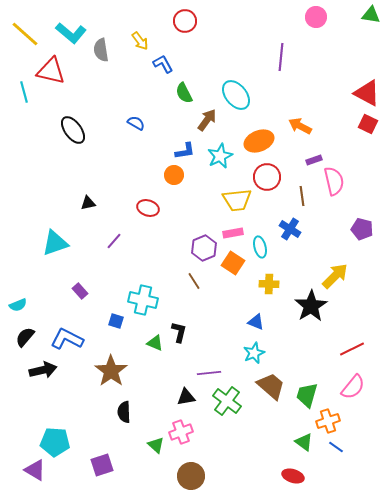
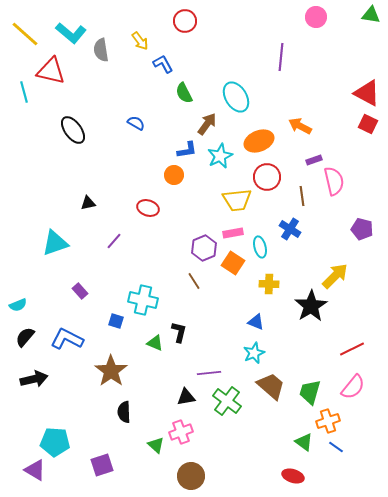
cyan ellipse at (236, 95): moved 2 px down; rotated 8 degrees clockwise
brown arrow at (207, 120): moved 4 px down
blue L-shape at (185, 151): moved 2 px right, 1 px up
black arrow at (43, 370): moved 9 px left, 9 px down
green trapezoid at (307, 395): moved 3 px right, 3 px up
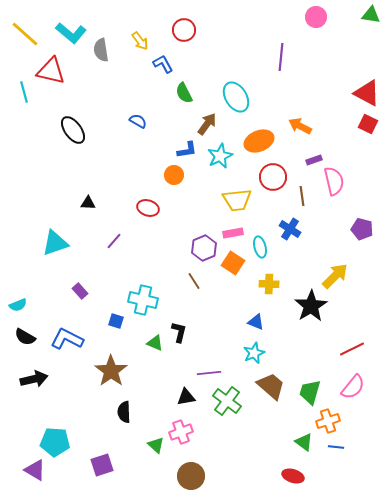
red circle at (185, 21): moved 1 px left, 9 px down
blue semicircle at (136, 123): moved 2 px right, 2 px up
red circle at (267, 177): moved 6 px right
black triangle at (88, 203): rotated 14 degrees clockwise
black semicircle at (25, 337): rotated 100 degrees counterclockwise
blue line at (336, 447): rotated 28 degrees counterclockwise
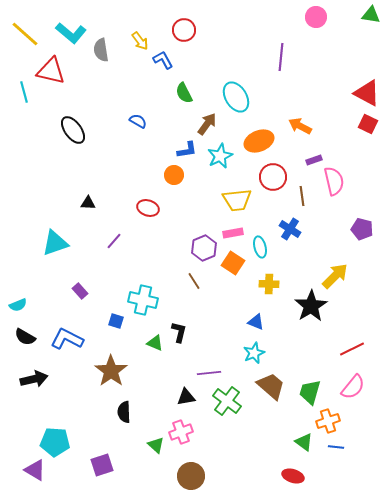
blue L-shape at (163, 64): moved 4 px up
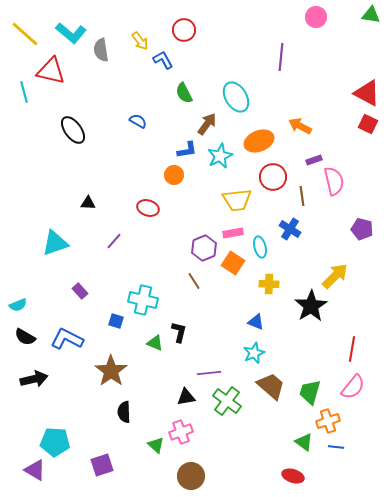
red line at (352, 349): rotated 55 degrees counterclockwise
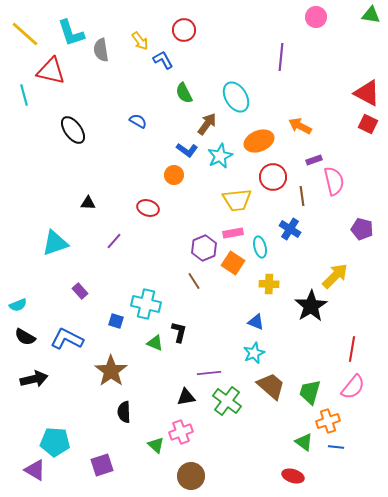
cyan L-shape at (71, 33): rotated 32 degrees clockwise
cyan line at (24, 92): moved 3 px down
blue L-shape at (187, 150): rotated 45 degrees clockwise
cyan cross at (143, 300): moved 3 px right, 4 px down
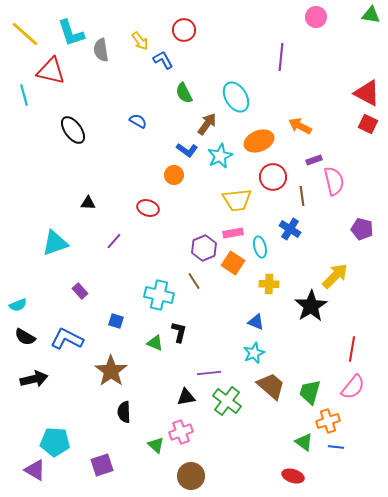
cyan cross at (146, 304): moved 13 px right, 9 px up
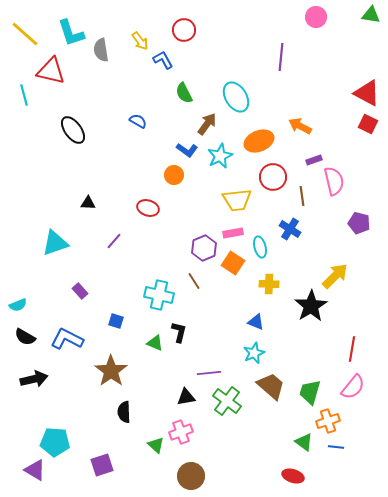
purple pentagon at (362, 229): moved 3 px left, 6 px up
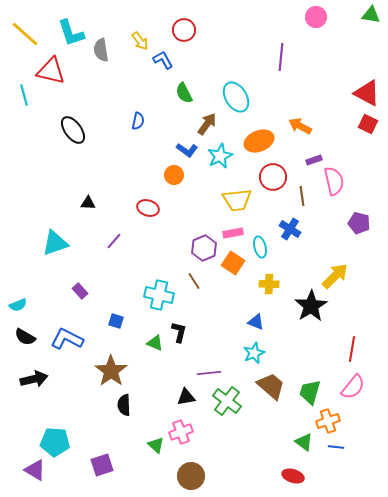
blue semicircle at (138, 121): rotated 72 degrees clockwise
black semicircle at (124, 412): moved 7 px up
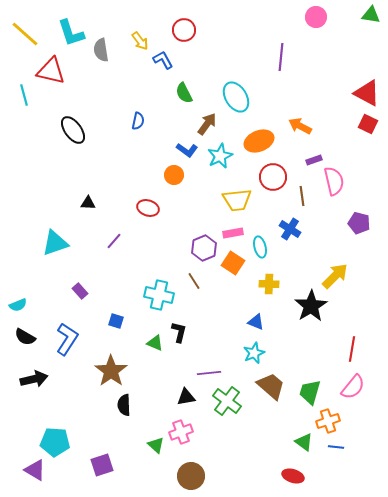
blue L-shape at (67, 339): rotated 96 degrees clockwise
